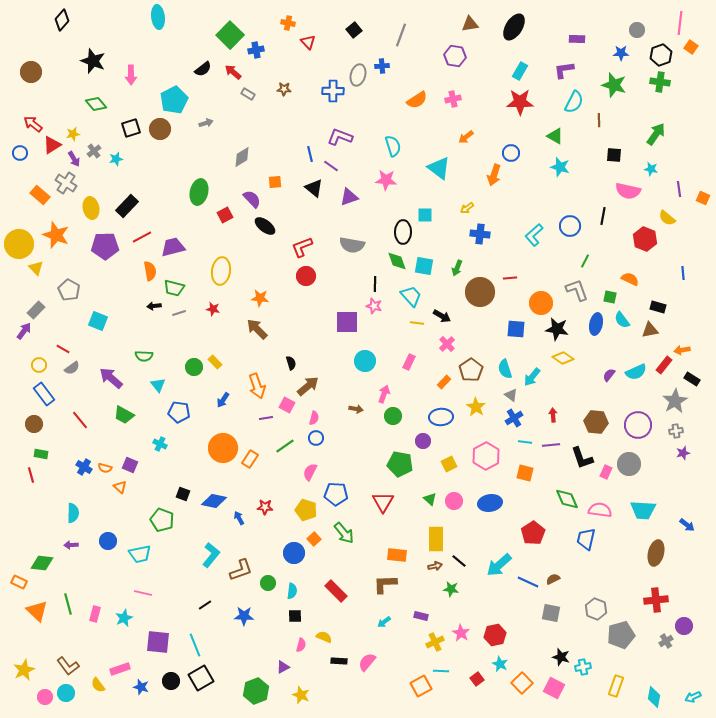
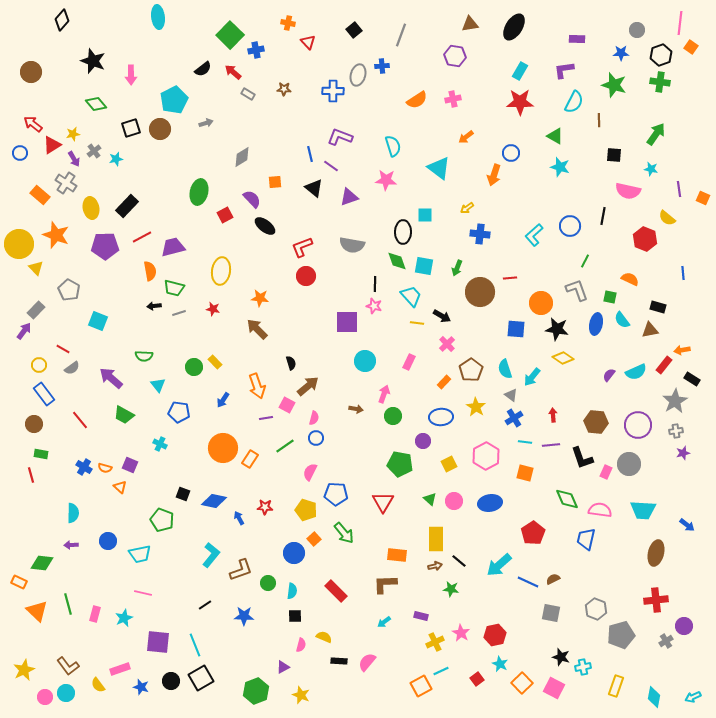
cyan line at (441, 671): rotated 28 degrees counterclockwise
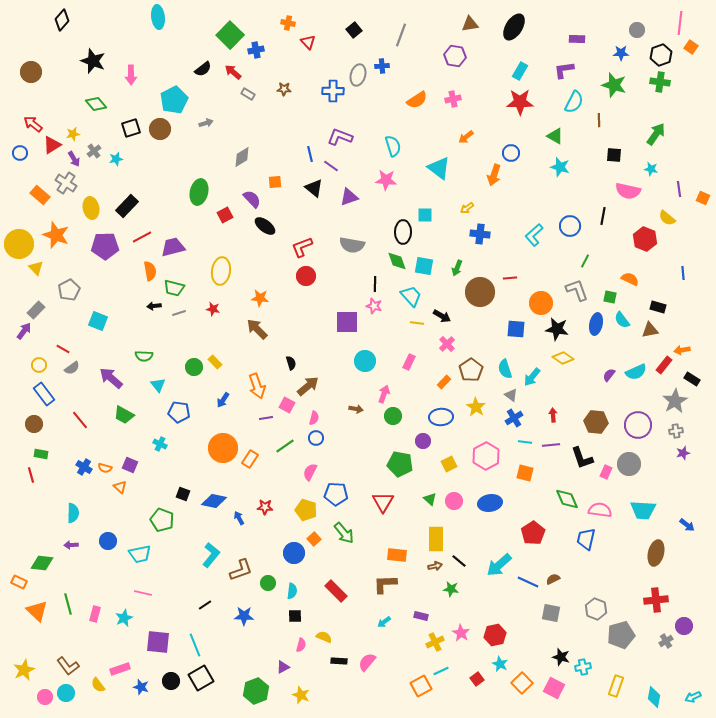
gray pentagon at (69, 290): rotated 15 degrees clockwise
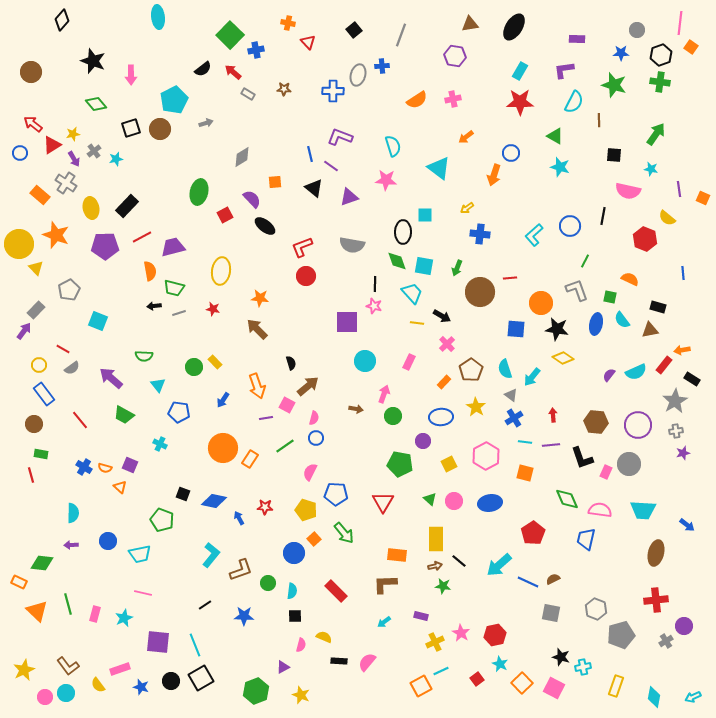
cyan trapezoid at (411, 296): moved 1 px right, 3 px up
green star at (451, 589): moved 8 px left, 3 px up
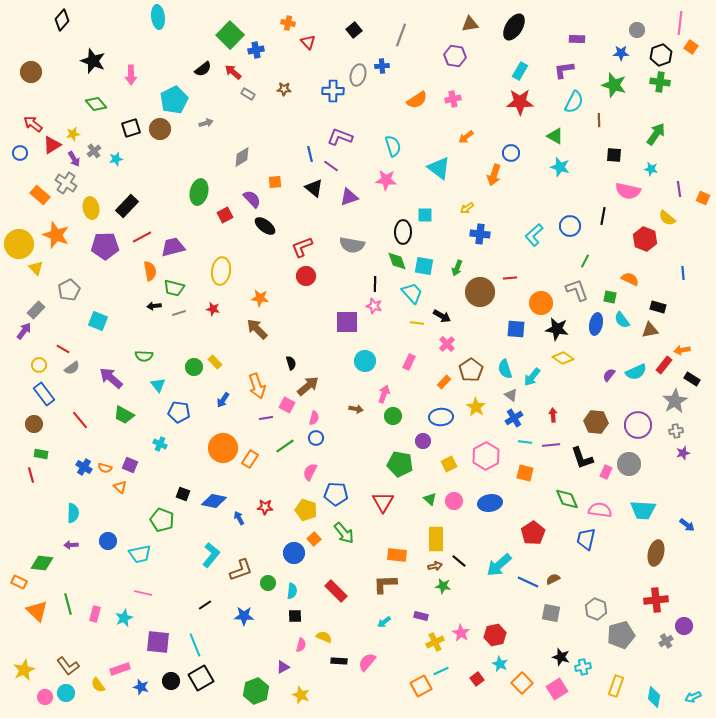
pink square at (554, 688): moved 3 px right, 1 px down; rotated 30 degrees clockwise
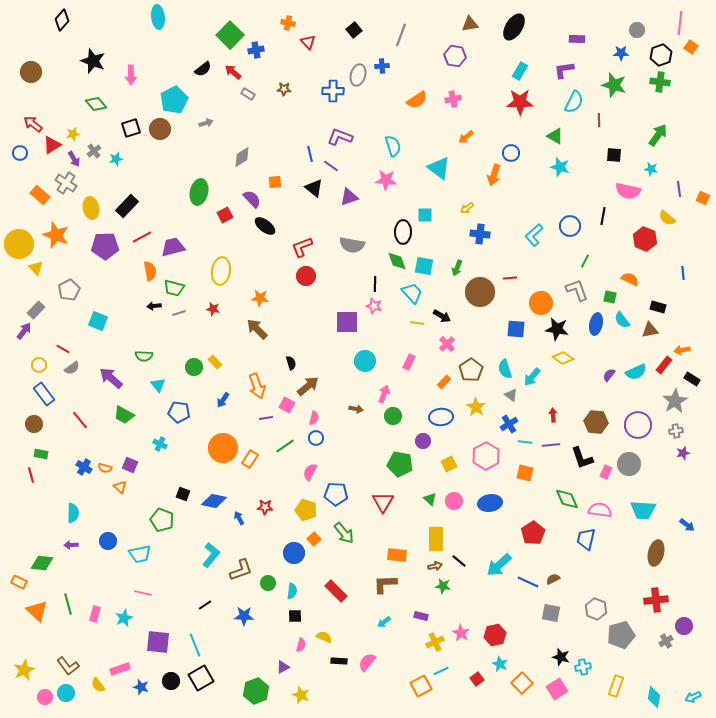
green arrow at (656, 134): moved 2 px right, 1 px down
blue cross at (514, 418): moved 5 px left, 6 px down
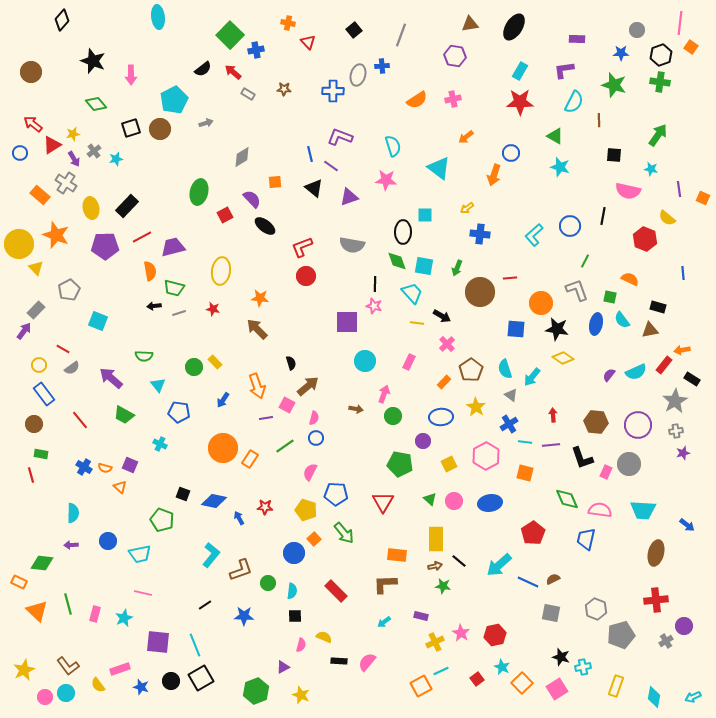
cyan star at (500, 664): moved 2 px right, 3 px down
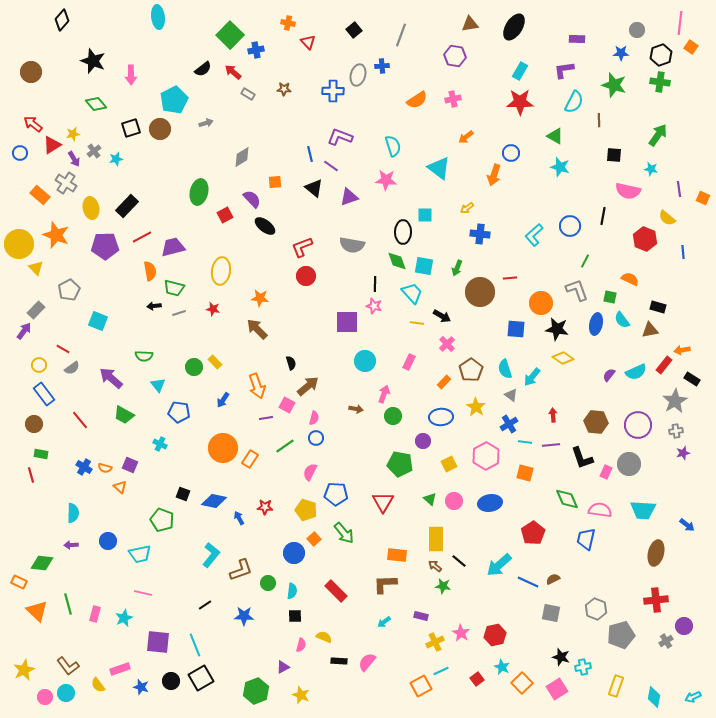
blue line at (683, 273): moved 21 px up
brown arrow at (435, 566): rotated 128 degrees counterclockwise
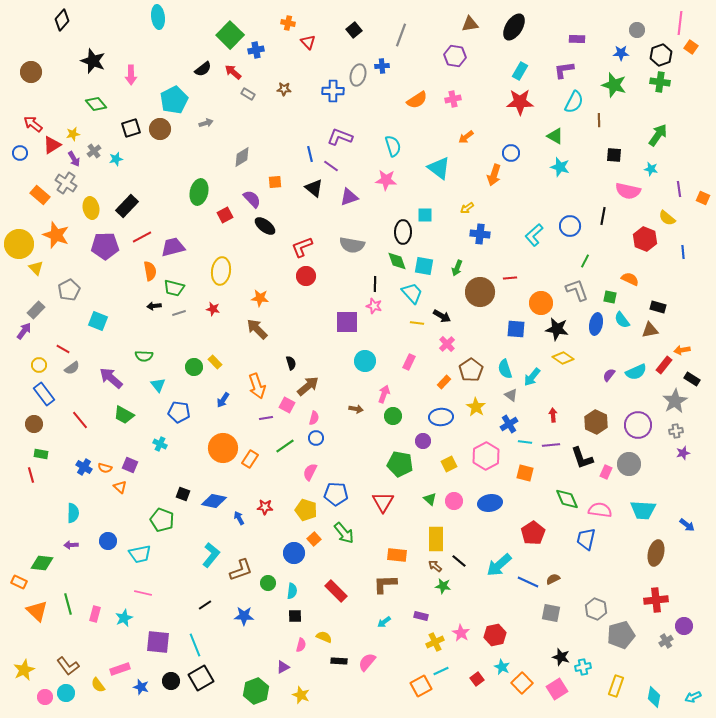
brown hexagon at (596, 422): rotated 20 degrees clockwise
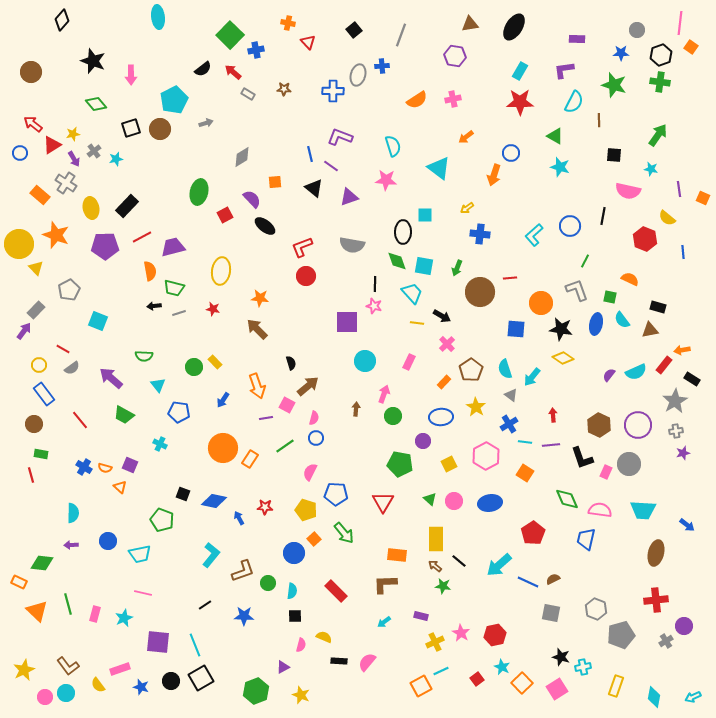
black star at (557, 329): moved 4 px right
brown arrow at (356, 409): rotated 96 degrees counterclockwise
brown hexagon at (596, 422): moved 3 px right, 3 px down
orange square at (525, 473): rotated 18 degrees clockwise
brown L-shape at (241, 570): moved 2 px right, 1 px down
